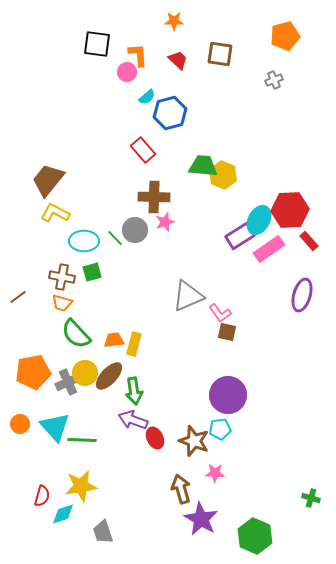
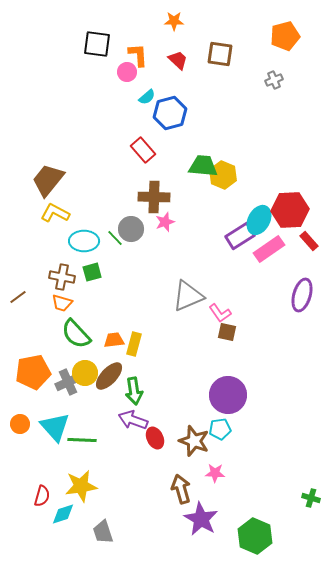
gray circle at (135, 230): moved 4 px left, 1 px up
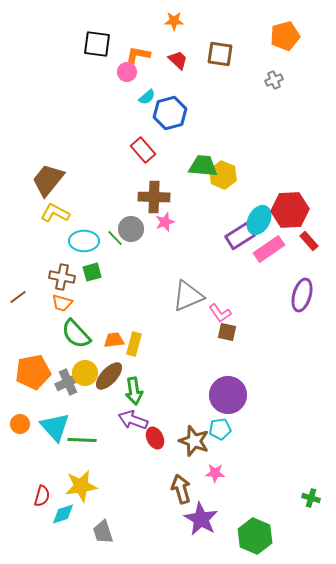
orange L-shape at (138, 55): rotated 75 degrees counterclockwise
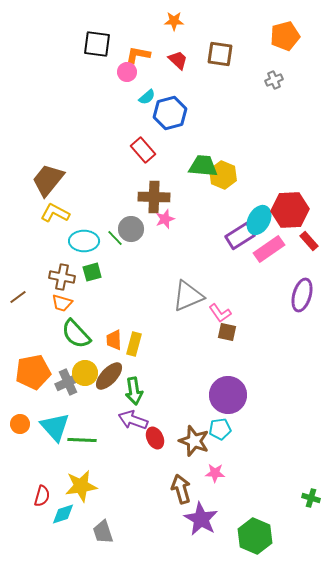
pink star at (165, 222): moved 3 px up
orange trapezoid at (114, 340): rotated 85 degrees counterclockwise
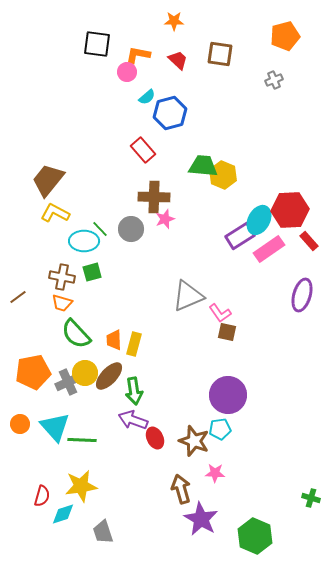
green line at (115, 238): moved 15 px left, 9 px up
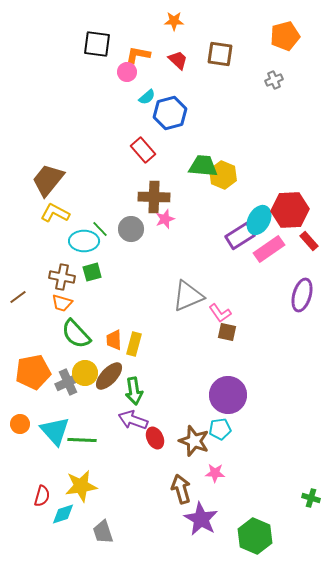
cyan triangle at (55, 427): moved 4 px down
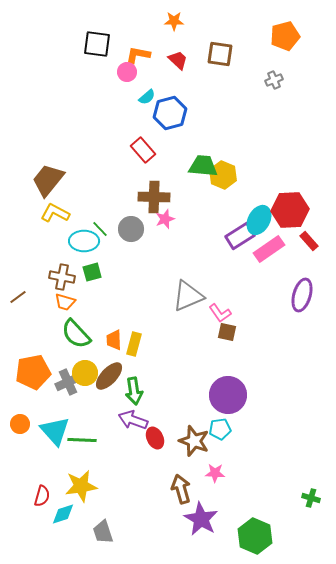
orange trapezoid at (62, 303): moved 3 px right, 1 px up
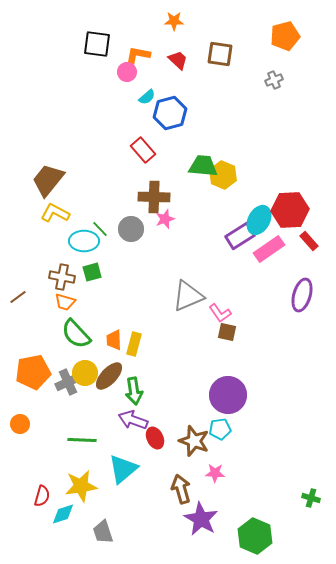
cyan triangle at (55, 431): moved 68 px right, 38 px down; rotated 32 degrees clockwise
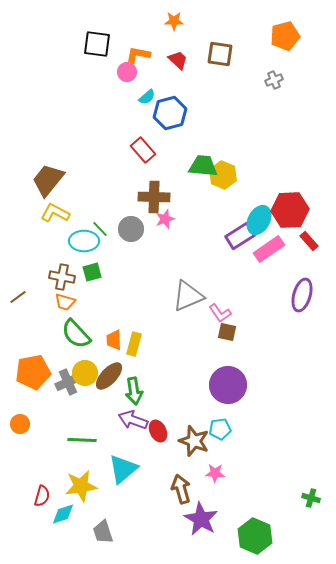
purple circle at (228, 395): moved 10 px up
red ellipse at (155, 438): moved 3 px right, 7 px up
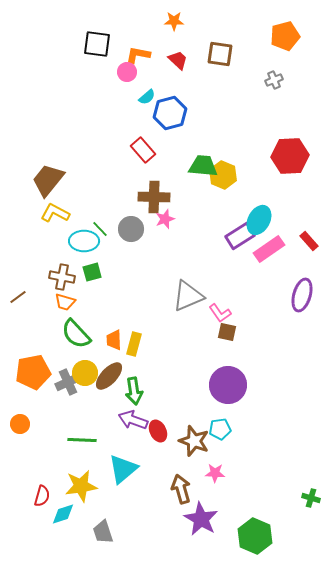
red hexagon at (290, 210): moved 54 px up
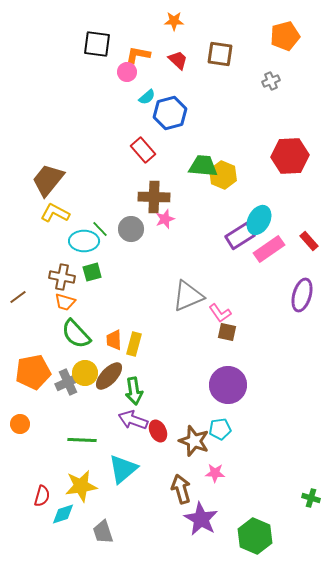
gray cross at (274, 80): moved 3 px left, 1 px down
